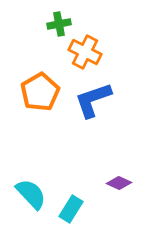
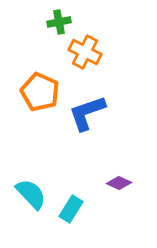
green cross: moved 2 px up
orange pentagon: rotated 18 degrees counterclockwise
blue L-shape: moved 6 px left, 13 px down
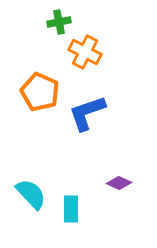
cyan rectangle: rotated 32 degrees counterclockwise
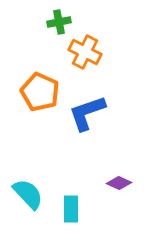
cyan semicircle: moved 3 px left
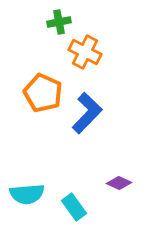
orange pentagon: moved 3 px right, 1 px down
blue L-shape: rotated 153 degrees clockwise
cyan semicircle: moved 1 px left; rotated 128 degrees clockwise
cyan rectangle: moved 3 px right, 2 px up; rotated 36 degrees counterclockwise
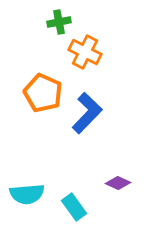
purple diamond: moved 1 px left
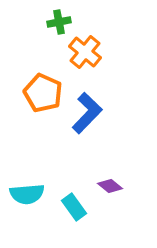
orange cross: rotated 12 degrees clockwise
purple diamond: moved 8 px left, 3 px down; rotated 15 degrees clockwise
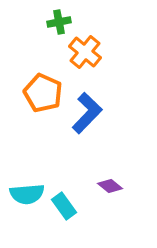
cyan rectangle: moved 10 px left, 1 px up
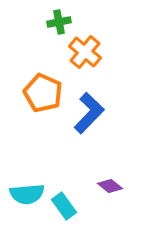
blue L-shape: moved 2 px right
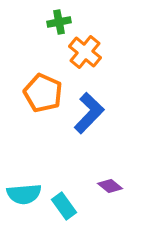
cyan semicircle: moved 3 px left
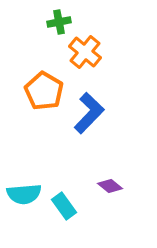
orange pentagon: moved 1 px right, 2 px up; rotated 6 degrees clockwise
